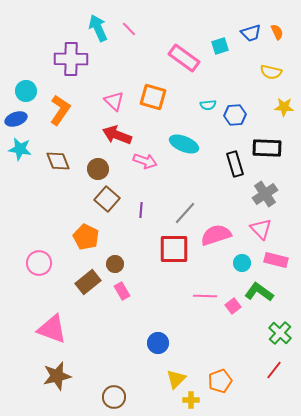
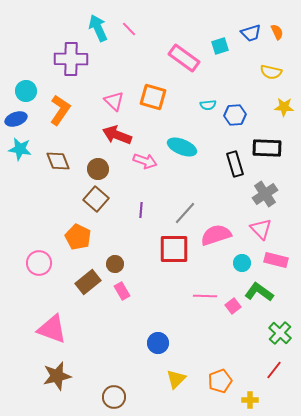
cyan ellipse at (184, 144): moved 2 px left, 3 px down
brown square at (107, 199): moved 11 px left
orange pentagon at (86, 237): moved 8 px left
yellow cross at (191, 400): moved 59 px right
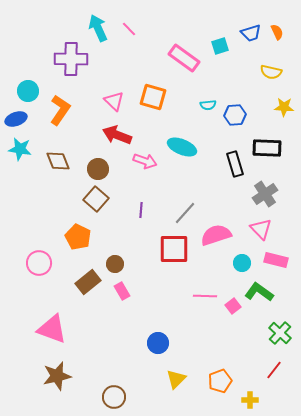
cyan circle at (26, 91): moved 2 px right
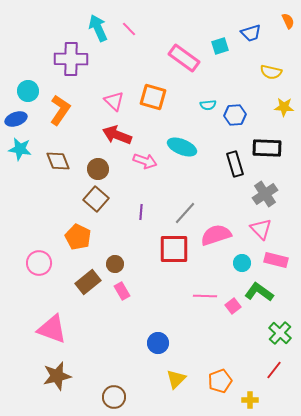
orange semicircle at (277, 32): moved 11 px right, 11 px up
purple line at (141, 210): moved 2 px down
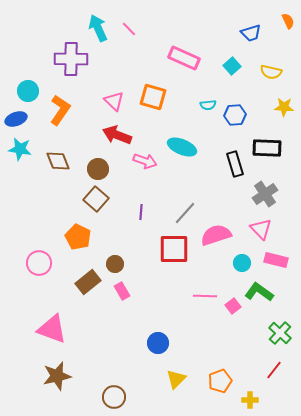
cyan square at (220, 46): moved 12 px right, 20 px down; rotated 24 degrees counterclockwise
pink rectangle at (184, 58): rotated 12 degrees counterclockwise
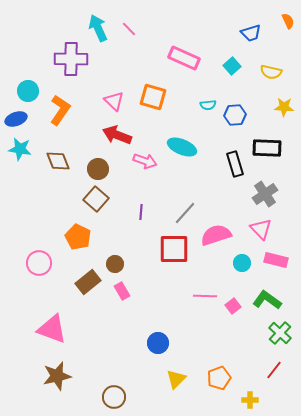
green L-shape at (259, 292): moved 8 px right, 8 px down
orange pentagon at (220, 381): moved 1 px left, 3 px up
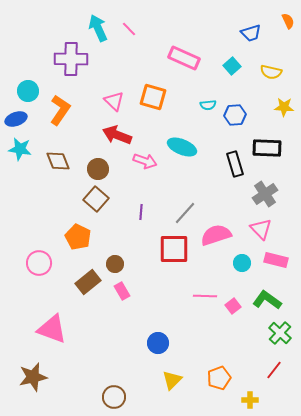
brown star at (57, 376): moved 24 px left, 1 px down
yellow triangle at (176, 379): moved 4 px left, 1 px down
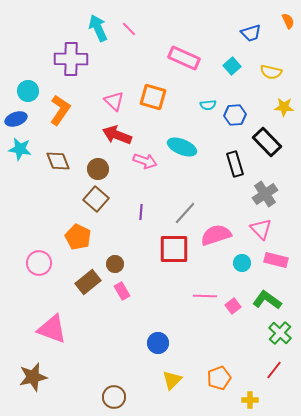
black rectangle at (267, 148): moved 6 px up; rotated 44 degrees clockwise
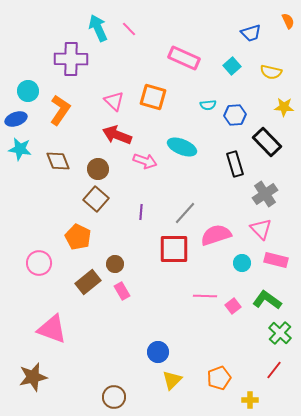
blue circle at (158, 343): moved 9 px down
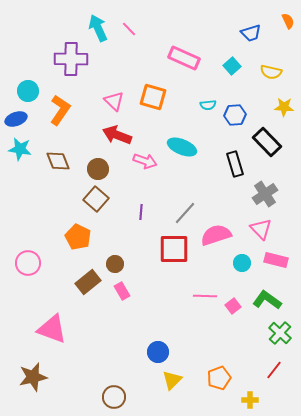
pink circle at (39, 263): moved 11 px left
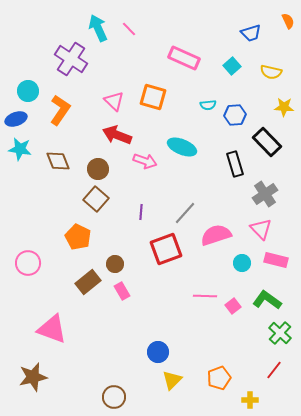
purple cross at (71, 59): rotated 32 degrees clockwise
red square at (174, 249): moved 8 px left; rotated 20 degrees counterclockwise
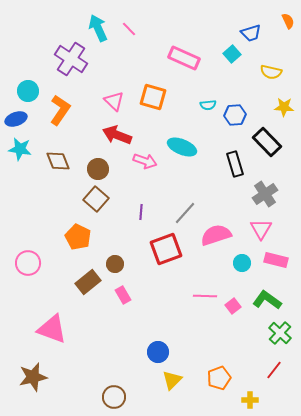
cyan square at (232, 66): moved 12 px up
pink triangle at (261, 229): rotated 15 degrees clockwise
pink rectangle at (122, 291): moved 1 px right, 4 px down
